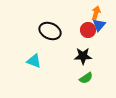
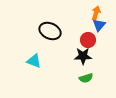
red circle: moved 10 px down
green semicircle: rotated 16 degrees clockwise
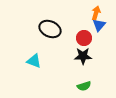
black ellipse: moved 2 px up
red circle: moved 4 px left, 2 px up
green semicircle: moved 2 px left, 8 px down
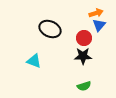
orange arrow: rotated 56 degrees clockwise
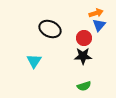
cyan triangle: rotated 42 degrees clockwise
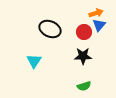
red circle: moved 6 px up
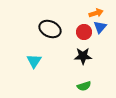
blue triangle: moved 1 px right, 2 px down
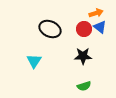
blue triangle: rotated 32 degrees counterclockwise
red circle: moved 3 px up
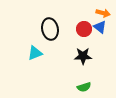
orange arrow: moved 7 px right; rotated 32 degrees clockwise
black ellipse: rotated 55 degrees clockwise
cyan triangle: moved 1 px right, 8 px up; rotated 35 degrees clockwise
green semicircle: moved 1 px down
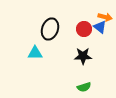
orange arrow: moved 2 px right, 4 px down
black ellipse: rotated 30 degrees clockwise
cyan triangle: rotated 21 degrees clockwise
